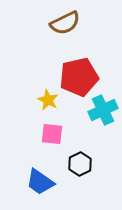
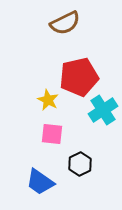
cyan cross: rotated 8 degrees counterclockwise
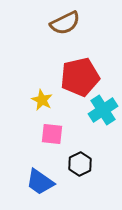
red pentagon: moved 1 px right
yellow star: moved 6 px left
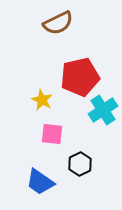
brown semicircle: moved 7 px left
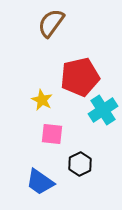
brown semicircle: moved 7 px left; rotated 152 degrees clockwise
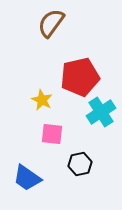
cyan cross: moved 2 px left, 2 px down
black hexagon: rotated 15 degrees clockwise
blue trapezoid: moved 13 px left, 4 px up
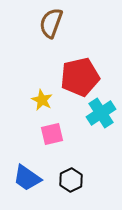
brown semicircle: rotated 16 degrees counterclockwise
cyan cross: moved 1 px down
pink square: rotated 20 degrees counterclockwise
black hexagon: moved 9 px left, 16 px down; rotated 15 degrees counterclockwise
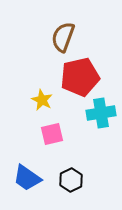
brown semicircle: moved 12 px right, 14 px down
cyan cross: rotated 24 degrees clockwise
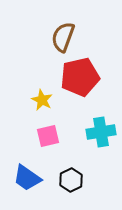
cyan cross: moved 19 px down
pink square: moved 4 px left, 2 px down
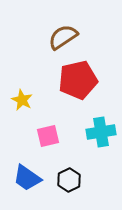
brown semicircle: rotated 36 degrees clockwise
red pentagon: moved 2 px left, 3 px down
yellow star: moved 20 px left
black hexagon: moved 2 px left
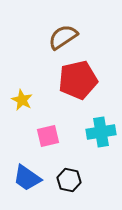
black hexagon: rotated 20 degrees counterclockwise
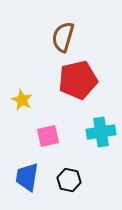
brown semicircle: rotated 40 degrees counterclockwise
blue trapezoid: moved 1 px up; rotated 64 degrees clockwise
